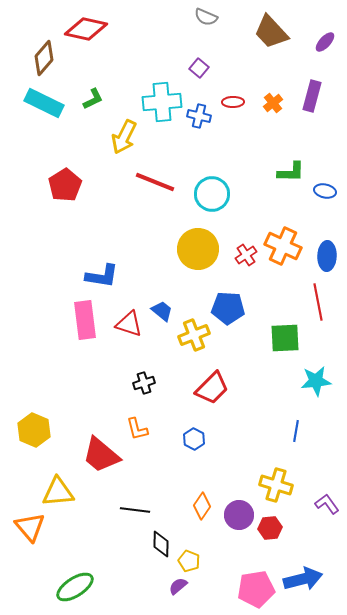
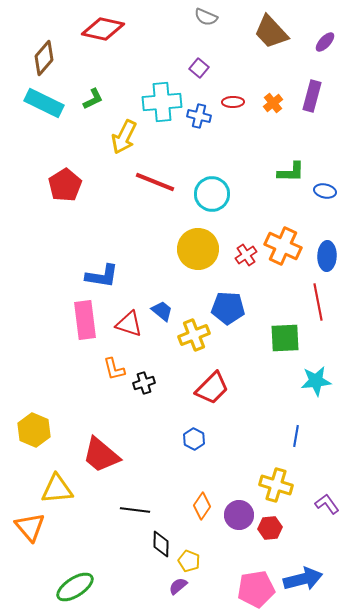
red diamond at (86, 29): moved 17 px right
orange L-shape at (137, 429): moved 23 px left, 60 px up
blue line at (296, 431): moved 5 px down
yellow triangle at (58, 492): moved 1 px left, 3 px up
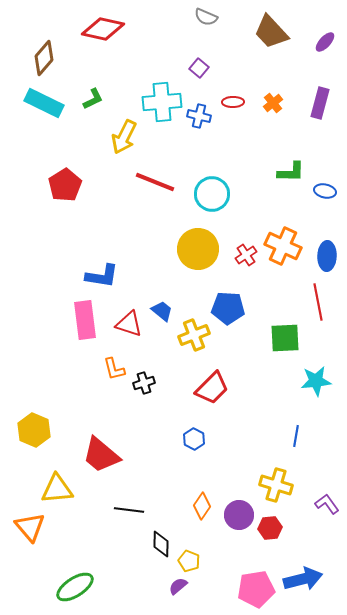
purple rectangle at (312, 96): moved 8 px right, 7 px down
black line at (135, 510): moved 6 px left
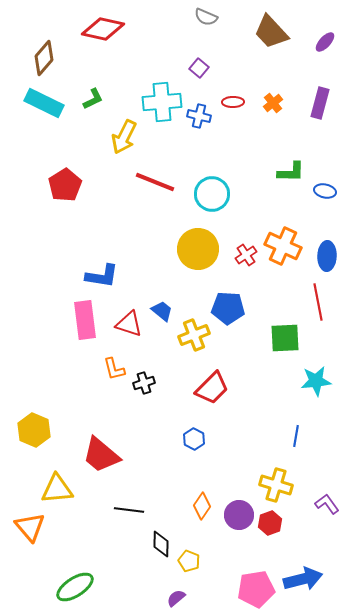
red hexagon at (270, 528): moved 5 px up; rotated 15 degrees counterclockwise
purple semicircle at (178, 586): moved 2 px left, 12 px down
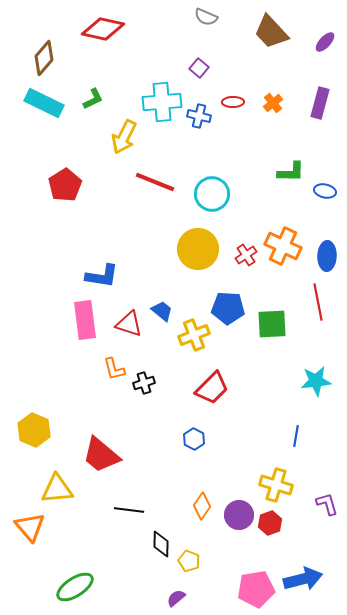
green square at (285, 338): moved 13 px left, 14 px up
purple L-shape at (327, 504): rotated 20 degrees clockwise
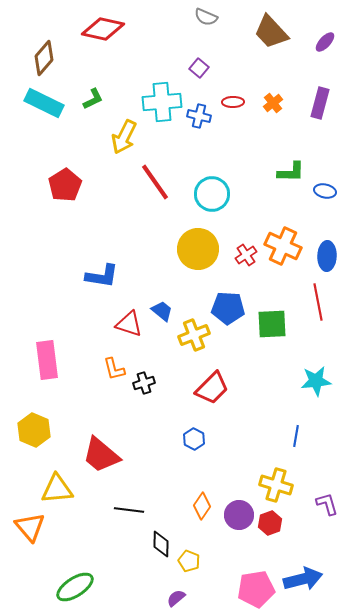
red line at (155, 182): rotated 33 degrees clockwise
pink rectangle at (85, 320): moved 38 px left, 40 px down
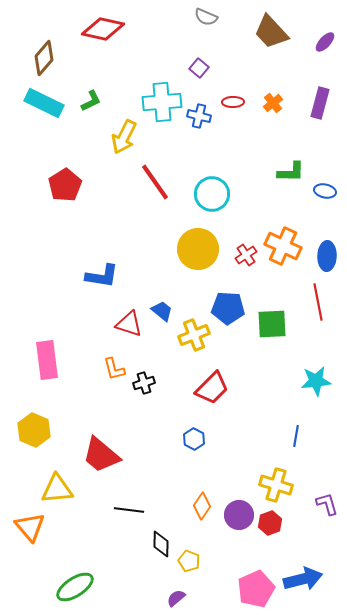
green L-shape at (93, 99): moved 2 px left, 2 px down
pink pentagon at (256, 589): rotated 15 degrees counterclockwise
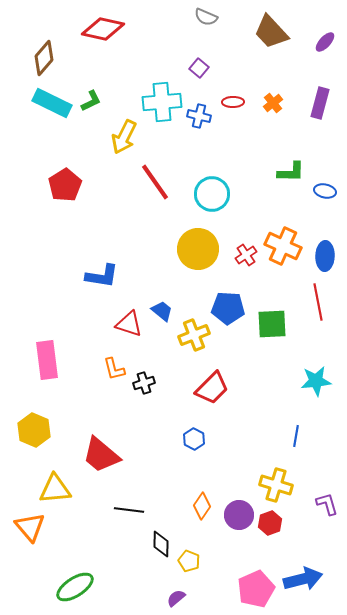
cyan rectangle at (44, 103): moved 8 px right
blue ellipse at (327, 256): moved 2 px left
yellow triangle at (57, 489): moved 2 px left
